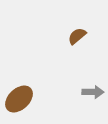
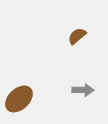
gray arrow: moved 10 px left, 2 px up
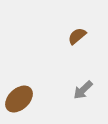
gray arrow: rotated 135 degrees clockwise
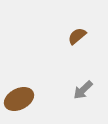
brown ellipse: rotated 16 degrees clockwise
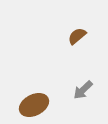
brown ellipse: moved 15 px right, 6 px down
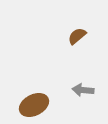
gray arrow: rotated 50 degrees clockwise
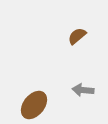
brown ellipse: rotated 24 degrees counterclockwise
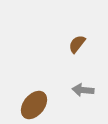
brown semicircle: moved 8 px down; rotated 12 degrees counterclockwise
